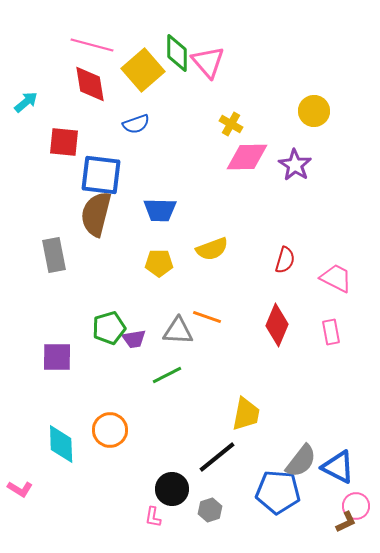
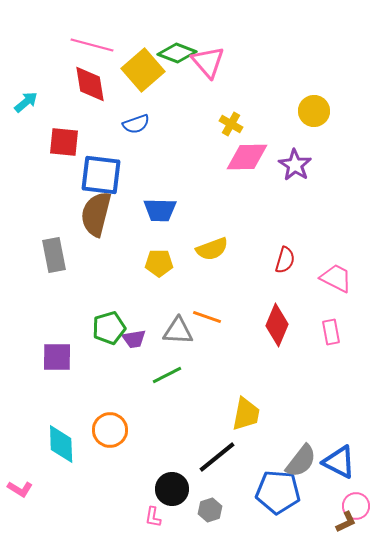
green diamond at (177, 53): rotated 69 degrees counterclockwise
blue triangle at (338, 467): moved 1 px right, 5 px up
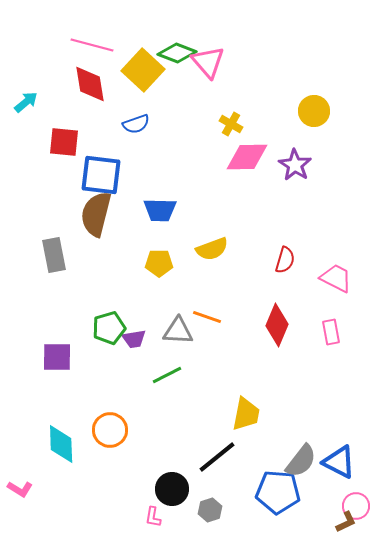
yellow square at (143, 70): rotated 6 degrees counterclockwise
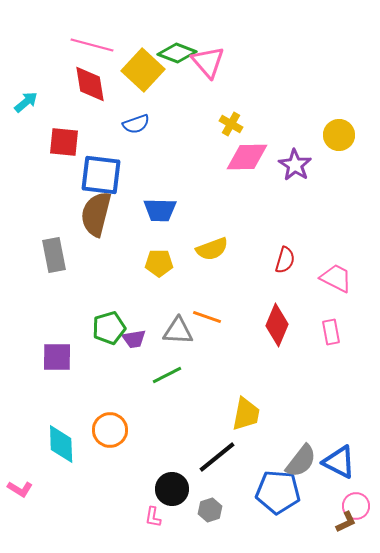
yellow circle at (314, 111): moved 25 px right, 24 px down
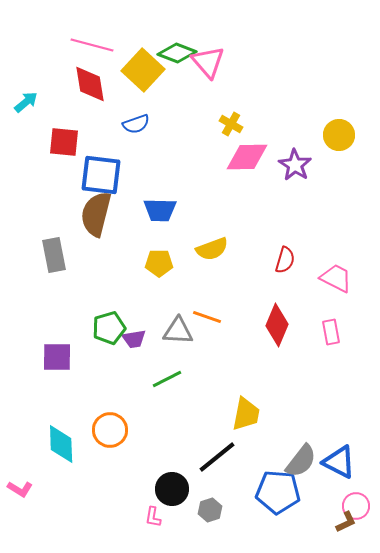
green line at (167, 375): moved 4 px down
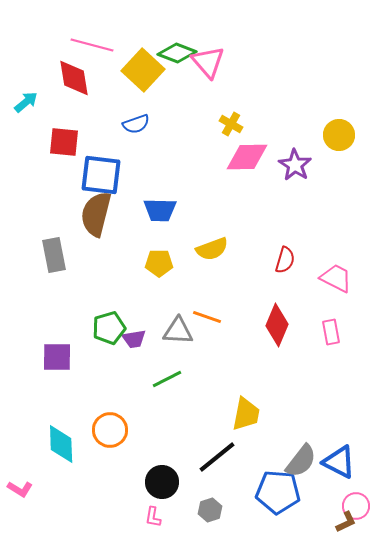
red diamond at (90, 84): moved 16 px left, 6 px up
black circle at (172, 489): moved 10 px left, 7 px up
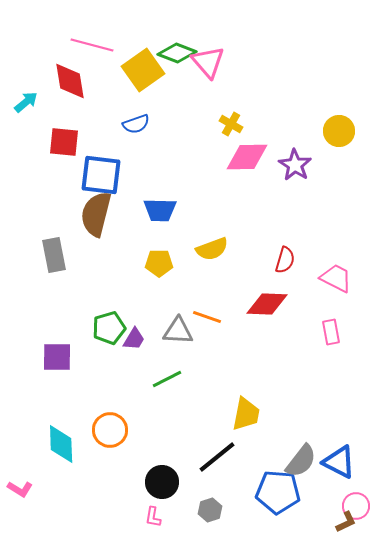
yellow square at (143, 70): rotated 12 degrees clockwise
red diamond at (74, 78): moved 4 px left, 3 px down
yellow circle at (339, 135): moved 4 px up
red diamond at (277, 325): moved 10 px left, 21 px up; rotated 69 degrees clockwise
purple trapezoid at (134, 339): rotated 50 degrees counterclockwise
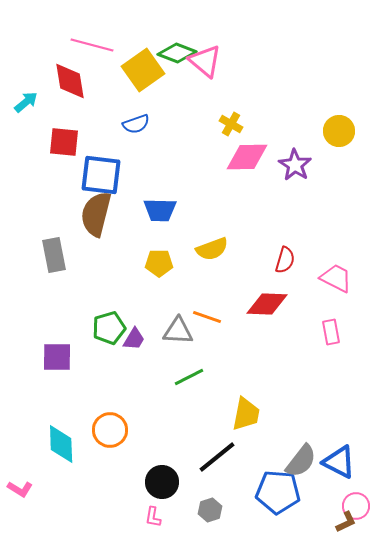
pink triangle at (208, 62): moved 3 px left, 1 px up; rotated 9 degrees counterclockwise
green line at (167, 379): moved 22 px right, 2 px up
